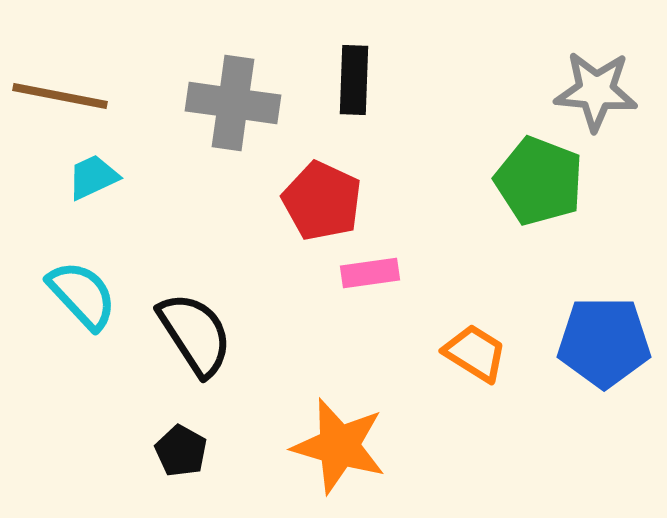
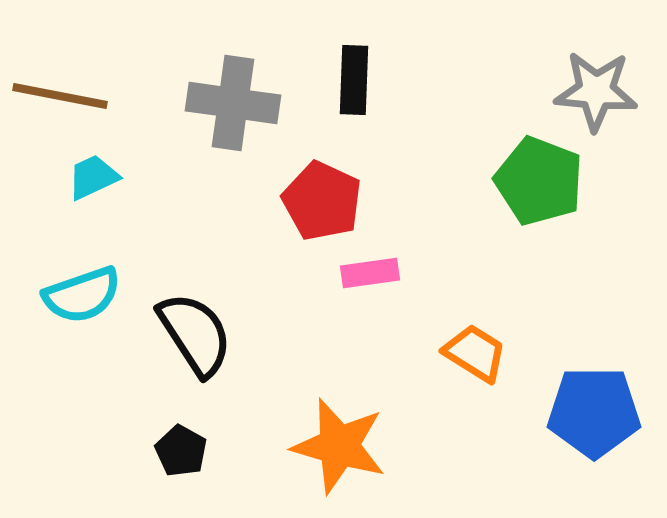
cyan semicircle: rotated 114 degrees clockwise
blue pentagon: moved 10 px left, 70 px down
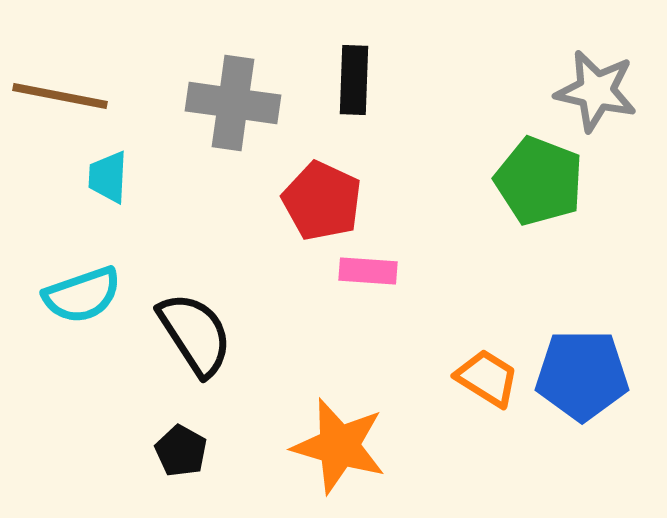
gray star: rotated 8 degrees clockwise
cyan trapezoid: moved 15 px right; rotated 62 degrees counterclockwise
pink rectangle: moved 2 px left, 2 px up; rotated 12 degrees clockwise
orange trapezoid: moved 12 px right, 25 px down
blue pentagon: moved 12 px left, 37 px up
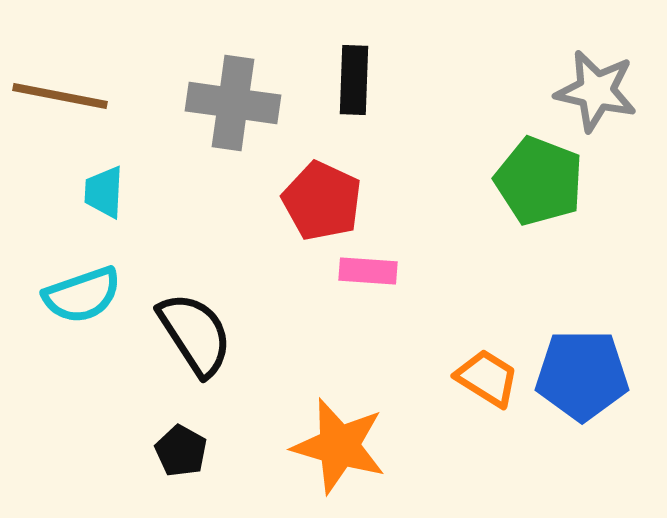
cyan trapezoid: moved 4 px left, 15 px down
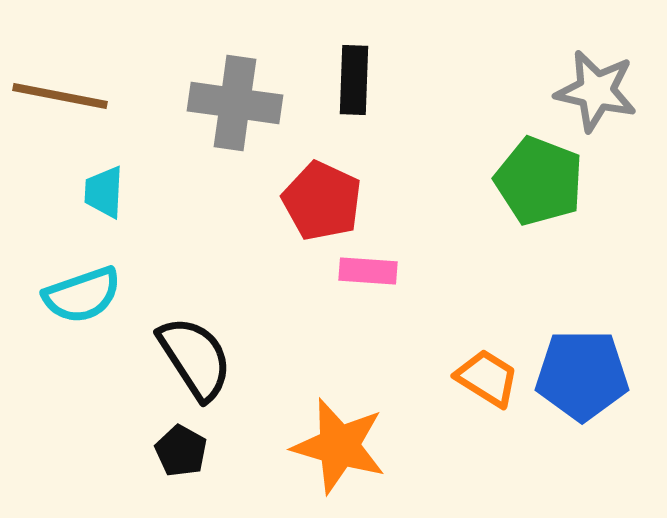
gray cross: moved 2 px right
black semicircle: moved 24 px down
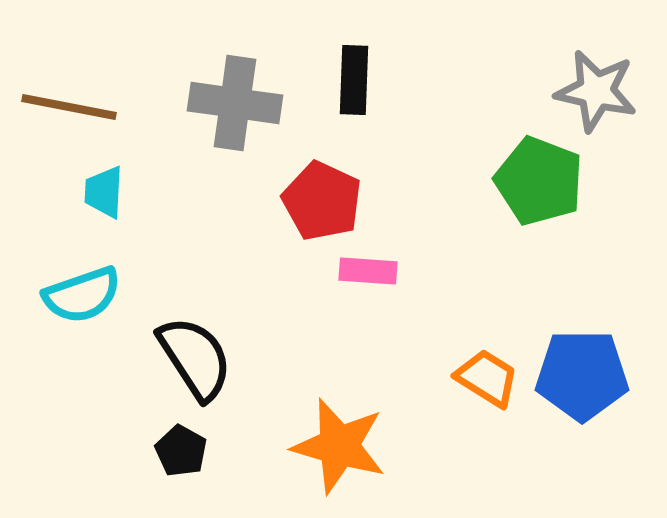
brown line: moved 9 px right, 11 px down
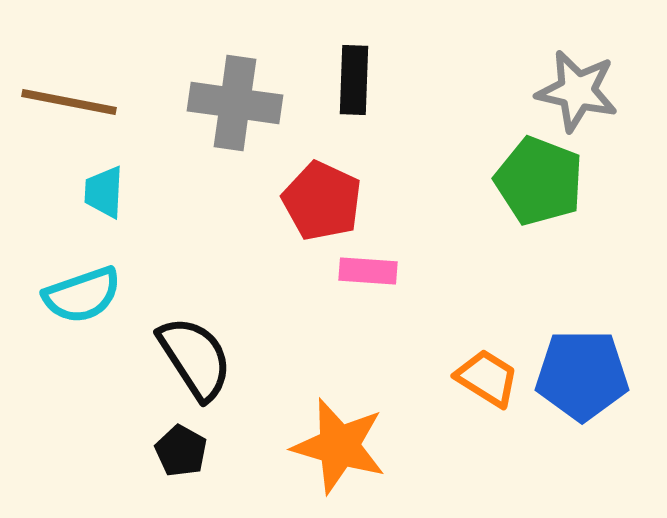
gray star: moved 19 px left
brown line: moved 5 px up
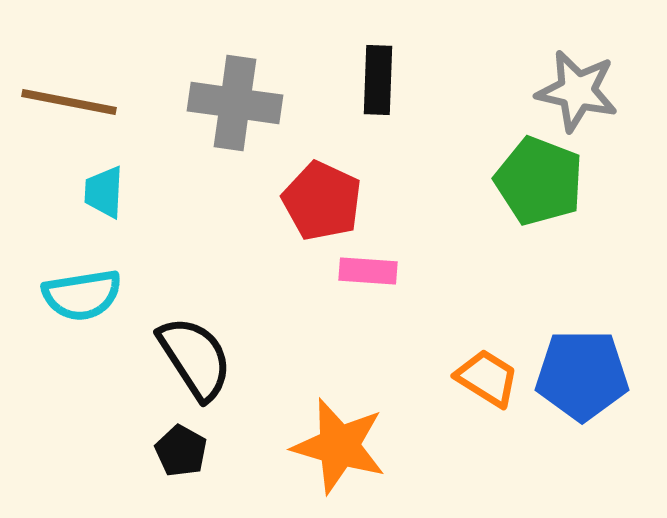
black rectangle: moved 24 px right
cyan semicircle: rotated 10 degrees clockwise
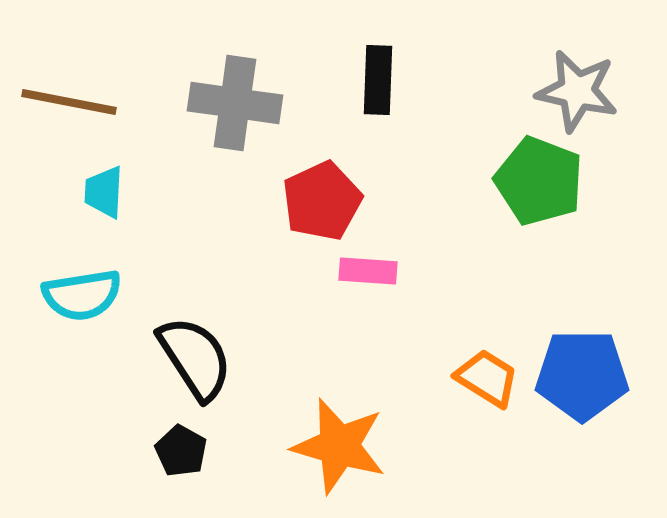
red pentagon: rotated 22 degrees clockwise
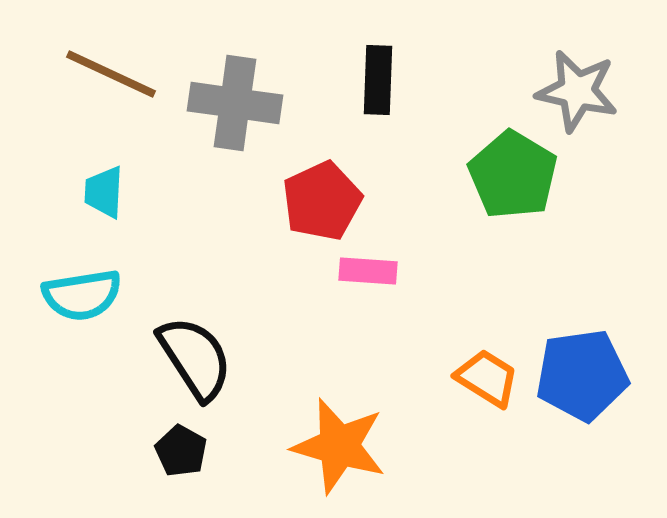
brown line: moved 42 px right, 28 px up; rotated 14 degrees clockwise
green pentagon: moved 26 px left, 6 px up; rotated 10 degrees clockwise
blue pentagon: rotated 8 degrees counterclockwise
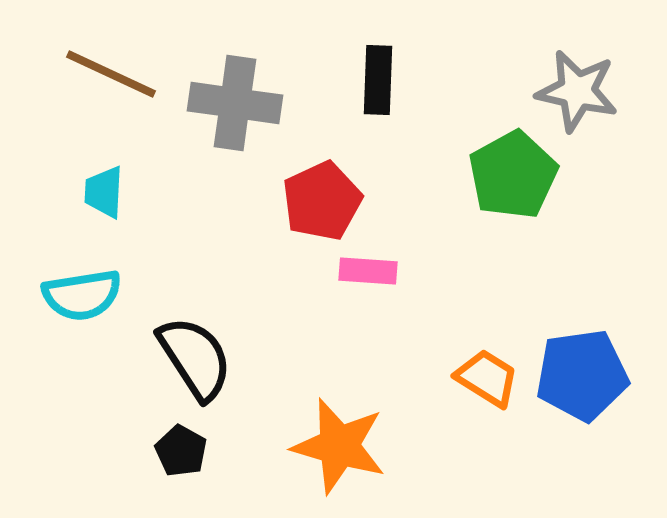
green pentagon: rotated 12 degrees clockwise
